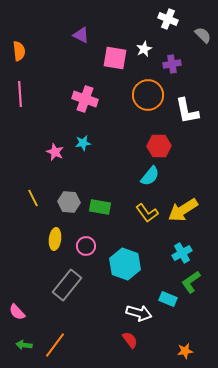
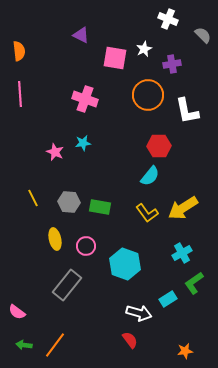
yellow arrow: moved 2 px up
yellow ellipse: rotated 20 degrees counterclockwise
green L-shape: moved 3 px right, 1 px down
cyan rectangle: rotated 54 degrees counterclockwise
pink semicircle: rotated 12 degrees counterclockwise
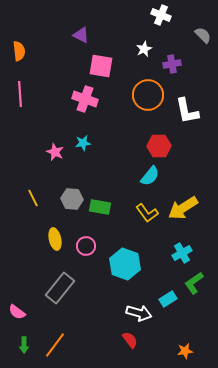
white cross: moved 7 px left, 4 px up
pink square: moved 14 px left, 8 px down
gray hexagon: moved 3 px right, 3 px up
gray rectangle: moved 7 px left, 3 px down
green arrow: rotated 98 degrees counterclockwise
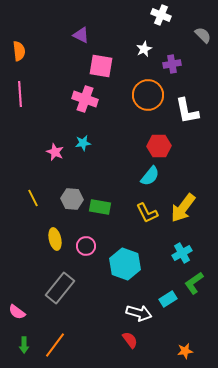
yellow arrow: rotated 20 degrees counterclockwise
yellow L-shape: rotated 10 degrees clockwise
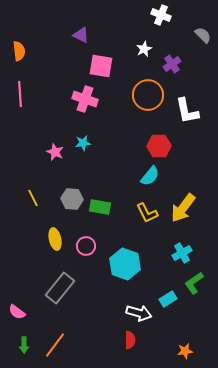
purple cross: rotated 24 degrees counterclockwise
red semicircle: rotated 36 degrees clockwise
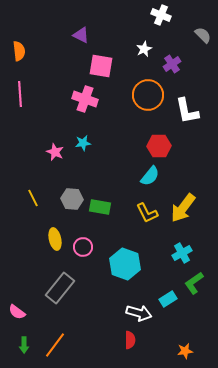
pink circle: moved 3 px left, 1 px down
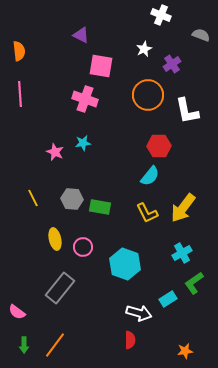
gray semicircle: moved 2 px left; rotated 24 degrees counterclockwise
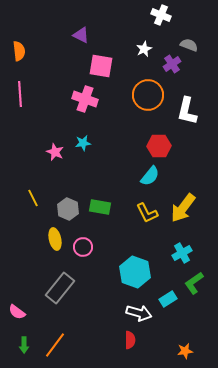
gray semicircle: moved 12 px left, 10 px down
white L-shape: rotated 24 degrees clockwise
gray hexagon: moved 4 px left, 10 px down; rotated 20 degrees clockwise
cyan hexagon: moved 10 px right, 8 px down
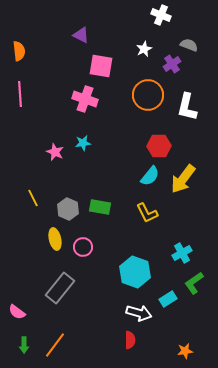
white L-shape: moved 4 px up
yellow arrow: moved 29 px up
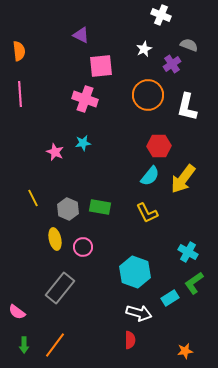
pink square: rotated 15 degrees counterclockwise
cyan cross: moved 6 px right, 1 px up; rotated 30 degrees counterclockwise
cyan rectangle: moved 2 px right, 1 px up
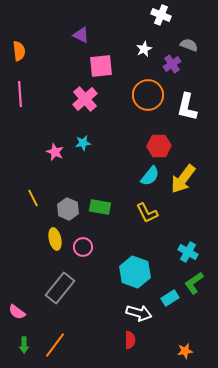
pink cross: rotated 30 degrees clockwise
